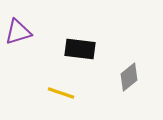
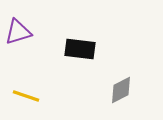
gray diamond: moved 8 px left, 13 px down; rotated 12 degrees clockwise
yellow line: moved 35 px left, 3 px down
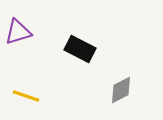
black rectangle: rotated 20 degrees clockwise
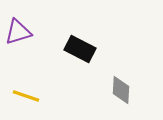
gray diamond: rotated 60 degrees counterclockwise
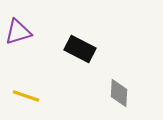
gray diamond: moved 2 px left, 3 px down
